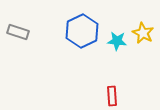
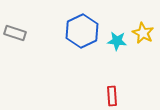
gray rectangle: moved 3 px left, 1 px down
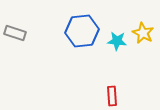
blue hexagon: rotated 20 degrees clockwise
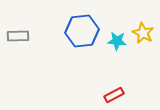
gray rectangle: moved 3 px right, 3 px down; rotated 20 degrees counterclockwise
red rectangle: moved 2 px right, 1 px up; rotated 66 degrees clockwise
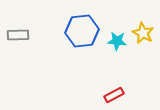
gray rectangle: moved 1 px up
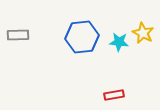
blue hexagon: moved 6 px down
cyan star: moved 2 px right, 1 px down
red rectangle: rotated 18 degrees clockwise
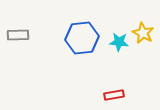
blue hexagon: moved 1 px down
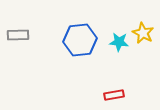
blue hexagon: moved 2 px left, 2 px down
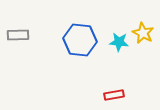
blue hexagon: rotated 12 degrees clockwise
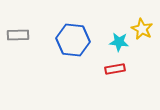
yellow star: moved 1 px left, 4 px up
blue hexagon: moved 7 px left
red rectangle: moved 1 px right, 26 px up
